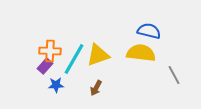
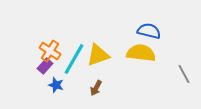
orange cross: rotated 30 degrees clockwise
gray line: moved 10 px right, 1 px up
blue star: rotated 21 degrees clockwise
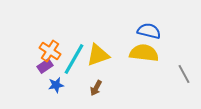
yellow semicircle: moved 3 px right
purple rectangle: rotated 14 degrees clockwise
blue star: rotated 28 degrees counterclockwise
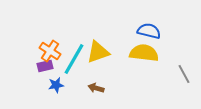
yellow triangle: moved 3 px up
purple rectangle: rotated 21 degrees clockwise
brown arrow: rotated 77 degrees clockwise
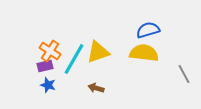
blue semicircle: moved 1 px left, 1 px up; rotated 30 degrees counterclockwise
blue star: moved 8 px left; rotated 28 degrees clockwise
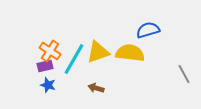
yellow semicircle: moved 14 px left
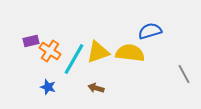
blue semicircle: moved 2 px right, 1 px down
purple rectangle: moved 14 px left, 25 px up
blue star: moved 2 px down
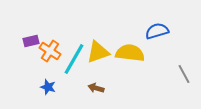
blue semicircle: moved 7 px right
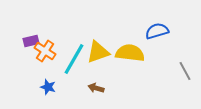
orange cross: moved 5 px left
gray line: moved 1 px right, 3 px up
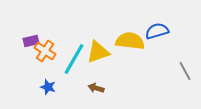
yellow semicircle: moved 12 px up
